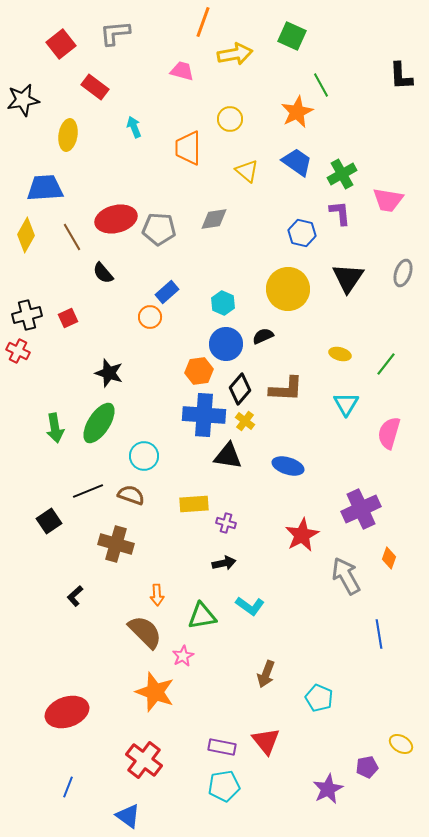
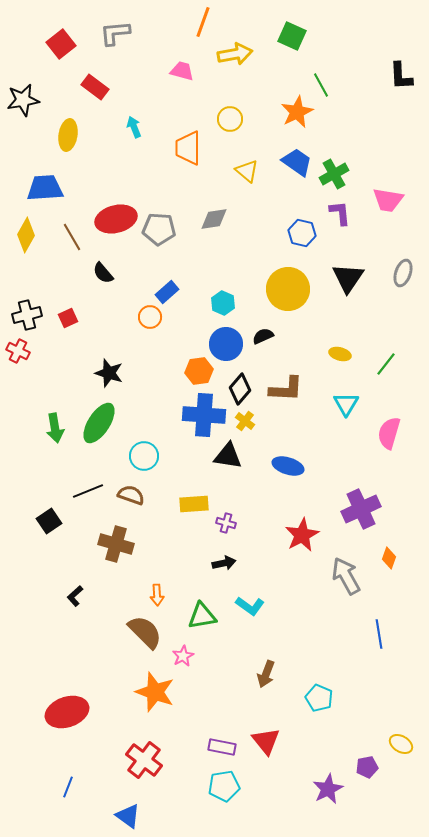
green cross at (342, 174): moved 8 px left
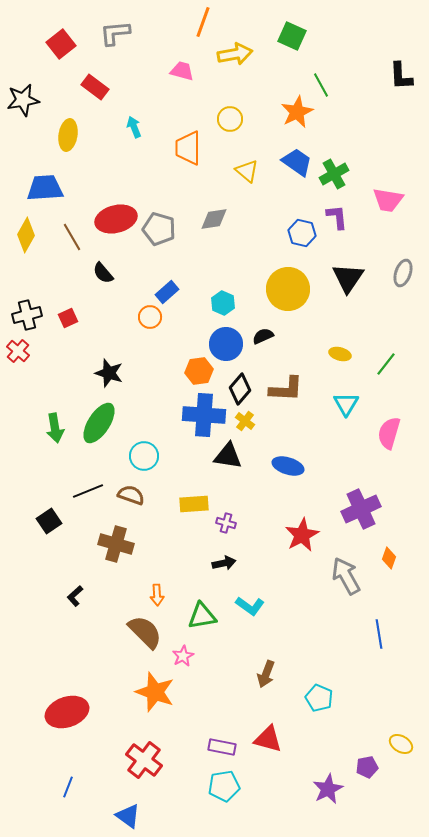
purple L-shape at (340, 213): moved 3 px left, 4 px down
gray pentagon at (159, 229): rotated 12 degrees clockwise
red cross at (18, 351): rotated 15 degrees clockwise
red triangle at (266, 741): moved 2 px right, 2 px up; rotated 36 degrees counterclockwise
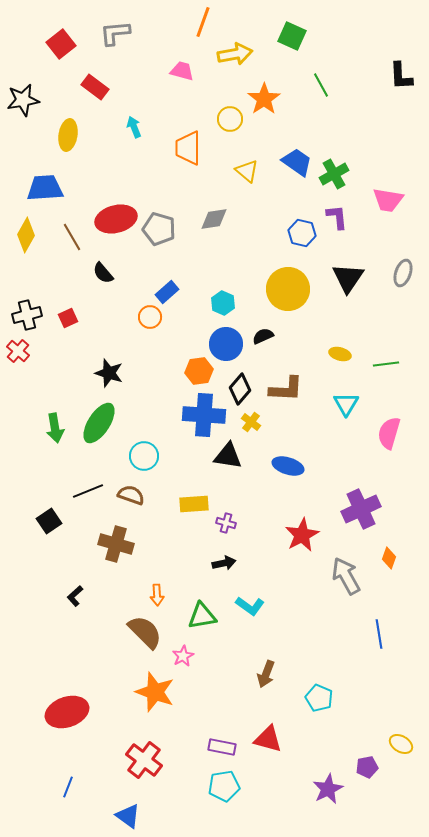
orange star at (297, 112): moved 33 px left, 13 px up; rotated 8 degrees counterclockwise
green line at (386, 364): rotated 45 degrees clockwise
yellow cross at (245, 421): moved 6 px right, 1 px down
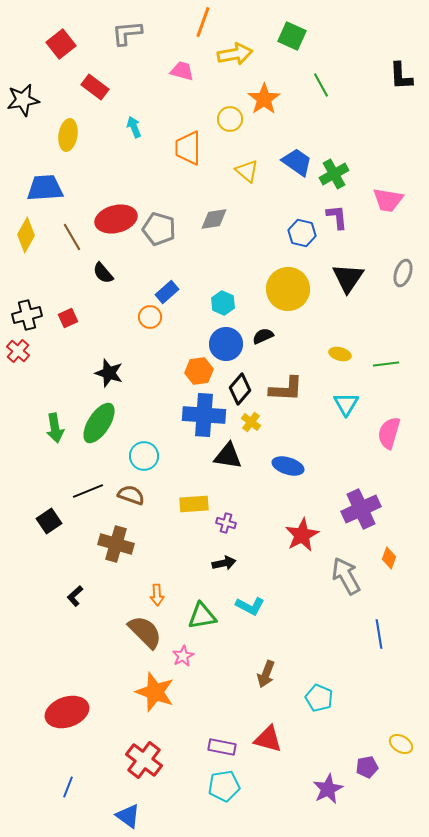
gray L-shape at (115, 33): moved 12 px right
cyan L-shape at (250, 606): rotated 8 degrees counterclockwise
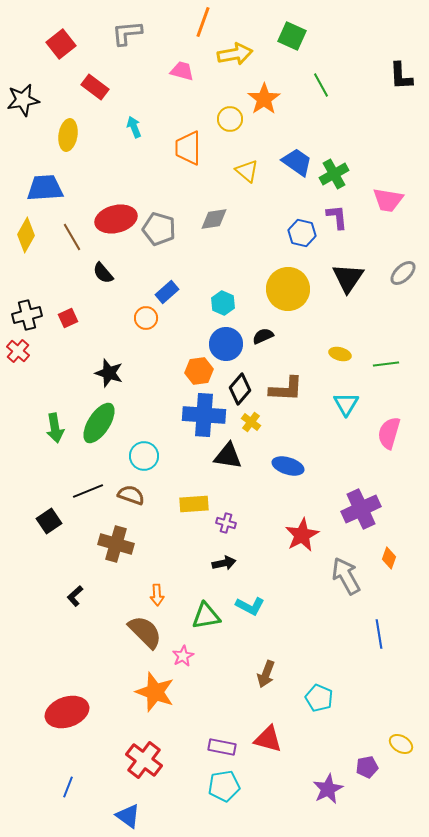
gray ellipse at (403, 273): rotated 28 degrees clockwise
orange circle at (150, 317): moved 4 px left, 1 px down
green triangle at (202, 616): moved 4 px right
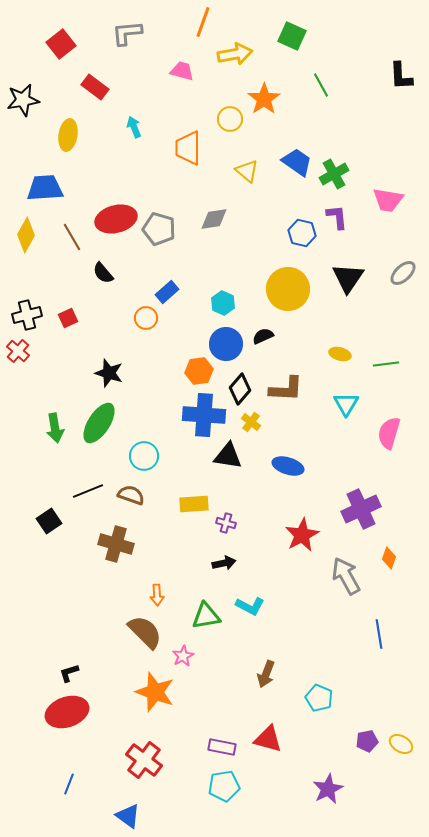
black L-shape at (75, 596): moved 6 px left, 77 px down; rotated 25 degrees clockwise
purple pentagon at (367, 767): moved 26 px up
blue line at (68, 787): moved 1 px right, 3 px up
